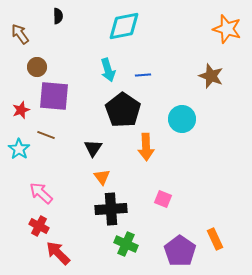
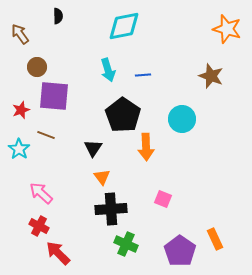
black pentagon: moved 5 px down
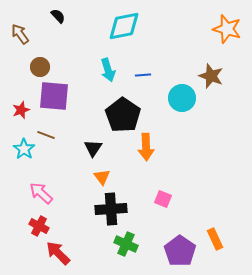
black semicircle: rotated 42 degrees counterclockwise
brown circle: moved 3 px right
cyan circle: moved 21 px up
cyan star: moved 5 px right
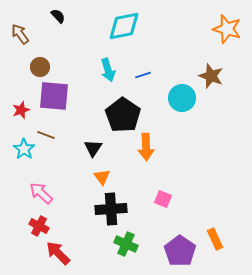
blue line: rotated 14 degrees counterclockwise
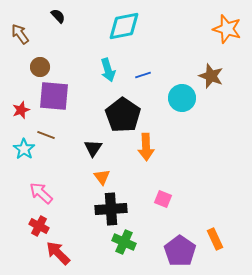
green cross: moved 2 px left, 2 px up
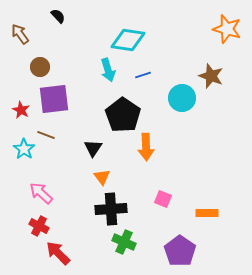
cyan diamond: moved 4 px right, 14 px down; rotated 20 degrees clockwise
purple square: moved 3 px down; rotated 12 degrees counterclockwise
red star: rotated 24 degrees counterclockwise
orange rectangle: moved 8 px left, 26 px up; rotated 65 degrees counterclockwise
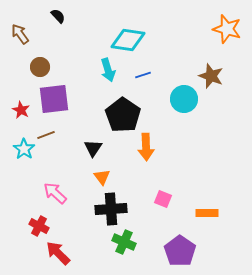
cyan circle: moved 2 px right, 1 px down
brown line: rotated 42 degrees counterclockwise
pink arrow: moved 14 px right
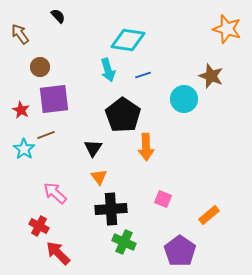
orange triangle: moved 3 px left
orange rectangle: moved 2 px right, 2 px down; rotated 40 degrees counterclockwise
